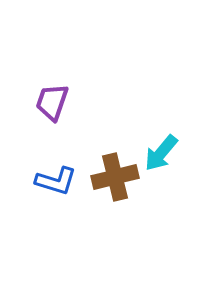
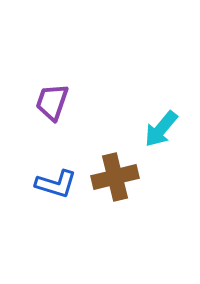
cyan arrow: moved 24 px up
blue L-shape: moved 3 px down
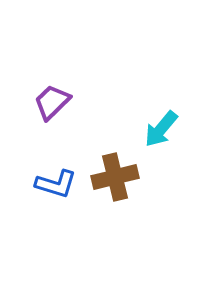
purple trapezoid: rotated 27 degrees clockwise
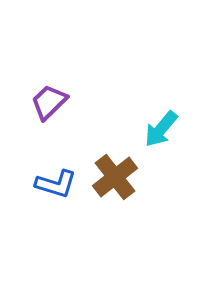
purple trapezoid: moved 3 px left
brown cross: rotated 24 degrees counterclockwise
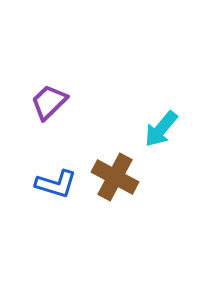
brown cross: rotated 24 degrees counterclockwise
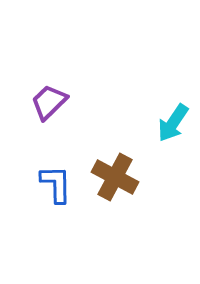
cyan arrow: moved 12 px right, 6 px up; rotated 6 degrees counterclockwise
blue L-shape: rotated 108 degrees counterclockwise
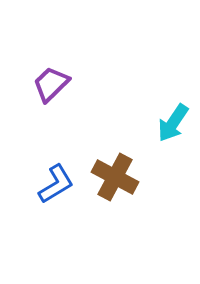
purple trapezoid: moved 2 px right, 18 px up
blue L-shape: rotated 60 degrees clockwise
